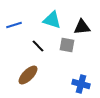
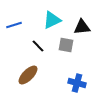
cyan triangle: rotated 42 degrees counterclockwise
gray square: moved 1 px left
blue cross: moved 4 px left, 1 px up
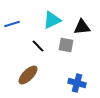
blue line: moved 2 px left, 1 px up
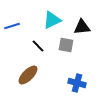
blue line: moved 2 px down
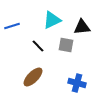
brown ellipse: moved 5 px right, 2 px down
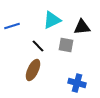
brown ellipse: moved 7 px up; rotated 20 degrees counterclockwise
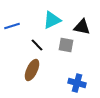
black triangle: rotated 18 degrees clockwise
black line: moved 1 px left, 1 px up
brown ellipse: moved 1 px left
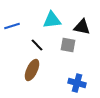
cyan triangle: rotated 18 degrees clockwise
gray square: moved 2 px right
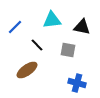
blue line: moved 3 px right, 1 px down; rotated 28 degrees counterclockwise
gray square: moved 5 px down
brown ellipse: moved 5 px left; rotated 30 degrees clockwise
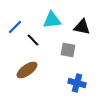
black line: moved 4 px left, 5 px up
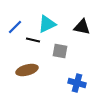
cyan triangle: moved 5 px left, 4 px down; rotated 18 degrees counterclockwise
black line: rotated 32 degrees counterclockwise
gray square: moved 8 px left, 1 px down
brown ellipse: rotated 20 degrees clockwise
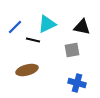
gray square: moved 12 px right, 1 px up; rotated 21 degrees counterclockwise
